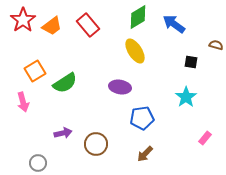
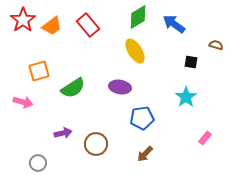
orange square: moved 4 px right; rotated 15 degrees clockwise
green semicircle: moved 8 px right, 5 px down
pink arrow: rotated 60 degrees counterclockwise
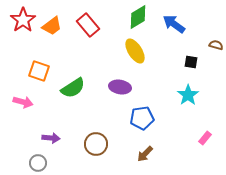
orange square: rotated 35 degrees clockwise
cyan star: moved 2 px right, 2 px up
purple arrow: moved 12 px left, 5 px down; rotated 18 degrees clockwise
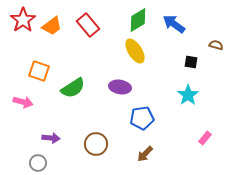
green diamond: moved 3 px down
